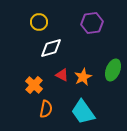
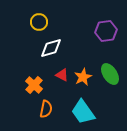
purple hexagon: moved 14 px right, 8 px down
green ellipse: moved 3 px left, 4 px down; rotated 55 degrees counterclockwise
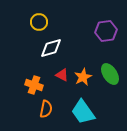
orange cross: rotated 24 degrees counterclockwise
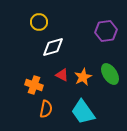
white diamond: moved 2 px right, 1 px up
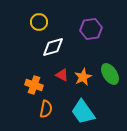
purple hexagon: moved 15 px left, 2 px up
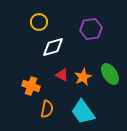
orange cross: moved 3 px left, 1 px down
orange semicircle: moved 1 px right
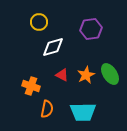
orange star: moved 3 px right, 2 px up
cyan trapezoid: rotated 56 degrees counterclockwise
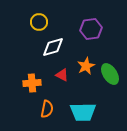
orange star: moved 9 px up
orange cross: moved 1 px right, 3 px up; rotated 24 degrees counterclockwise
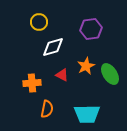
cyan trapezoid: moved 4 px right, 2 px down
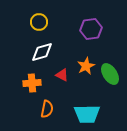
white diamond: moved 11 px left, 5 px down
